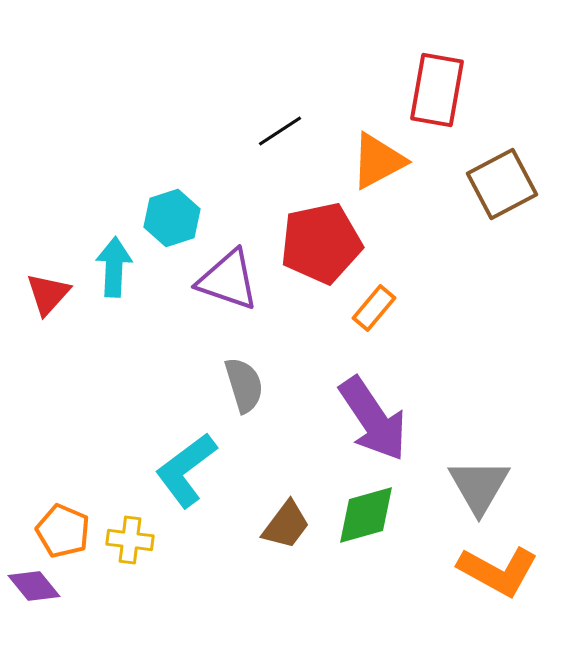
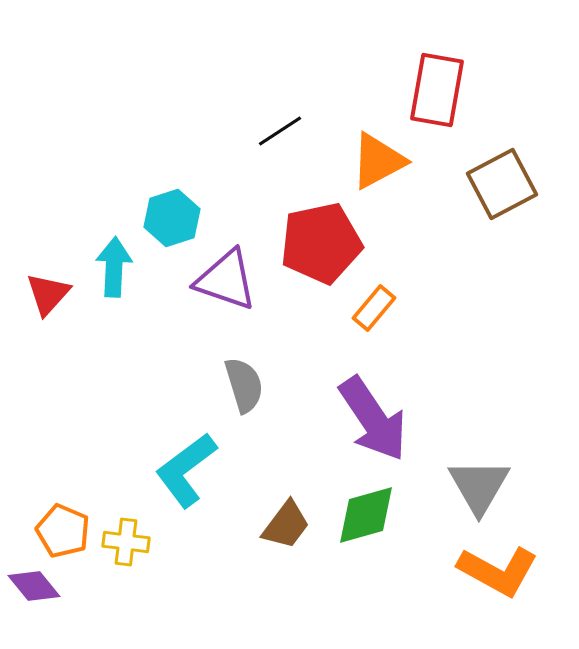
purple triangle: moved 2 px left
yellow cross: moved 4 px left, 2 px down
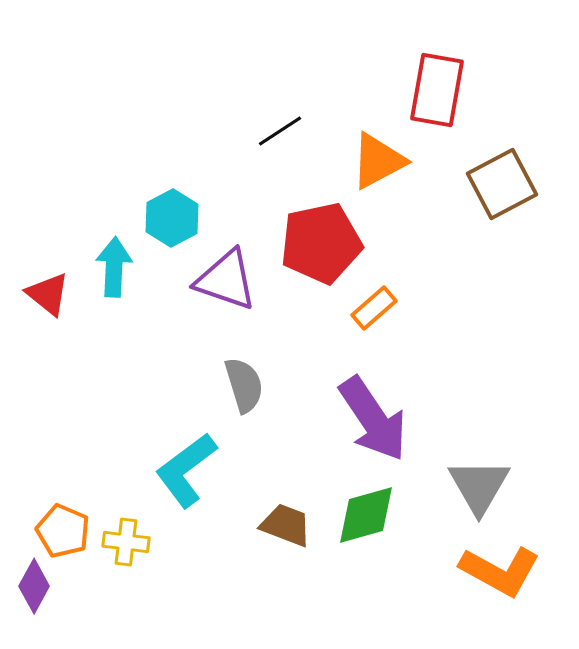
cyan hexagon: rotated 10 degrees counterclockwise
red triangle: rotated 33 degrees counterclockwise
orange rectangle: rotated 9 degrees clockwise
brown trapezoid: rotated 106 degrees counterclockwise
orange L-shape: moved 2 px right
purple diamond: rotated 68 degrees clockwise
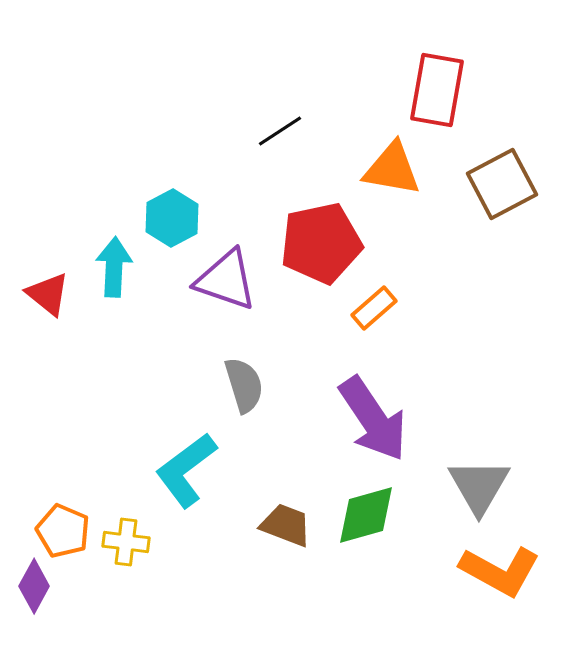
orange triangle: moved 14 px right, 8 px down; rotated 38 degrees clockwise
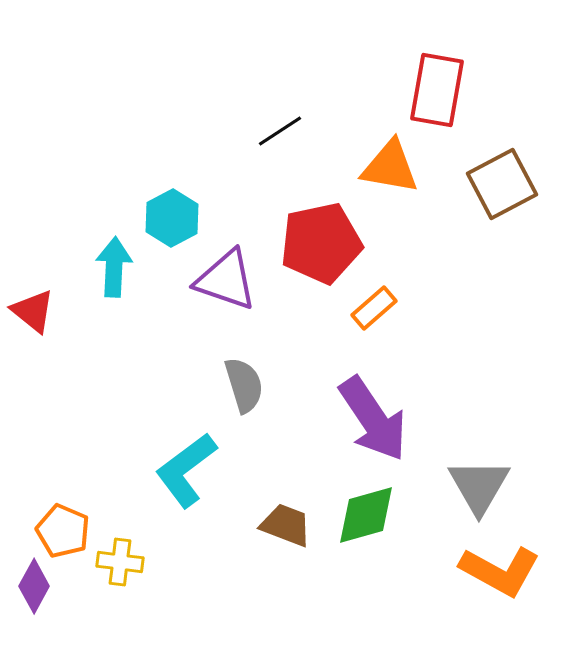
orange triangle: moved 2 px left, 2 px up
red triangle: moved 15 px left, 17 px down
yellow cross: moved 6 px left, 20 px down
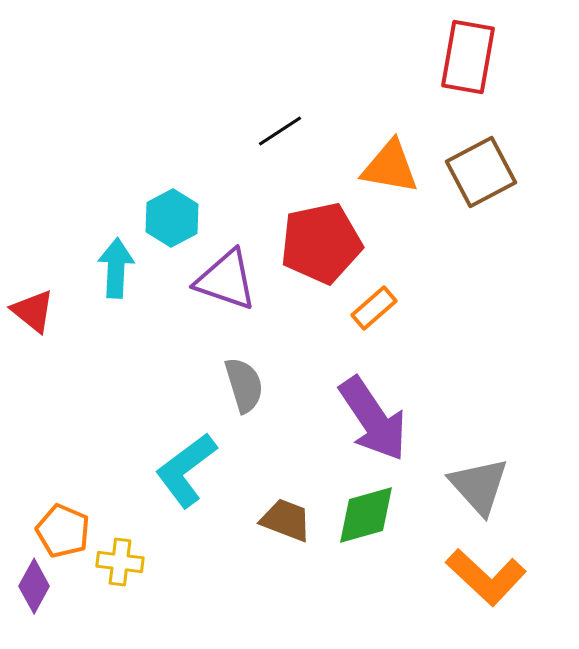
red rectangle: moved 31 px right, 33 px up
brown square: moved 21 px left, 12 px up
cyan arrow: moved 2 px right, 1 px down
gray triangle: rotated 12 degrees counterclockwise
brown trapezoid: moved 5 px up
orange L-shape: moved 14 px left, 6 px down; rotated 14 degrees clockwise
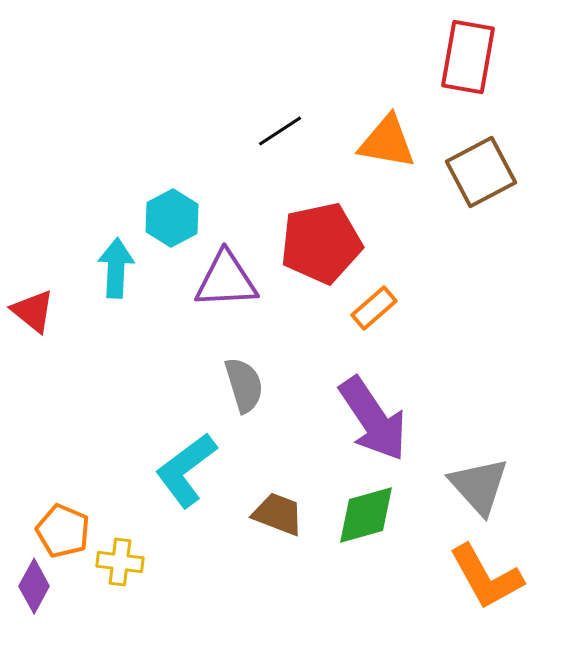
orange triangle: moved 3 px left, 25 px up
purple triangle: rotated 22 degrees counterclockwise
brown trapezoid: moved 8 px left, 6 px up
orange L-shape: rotated 18 degrees clockwise
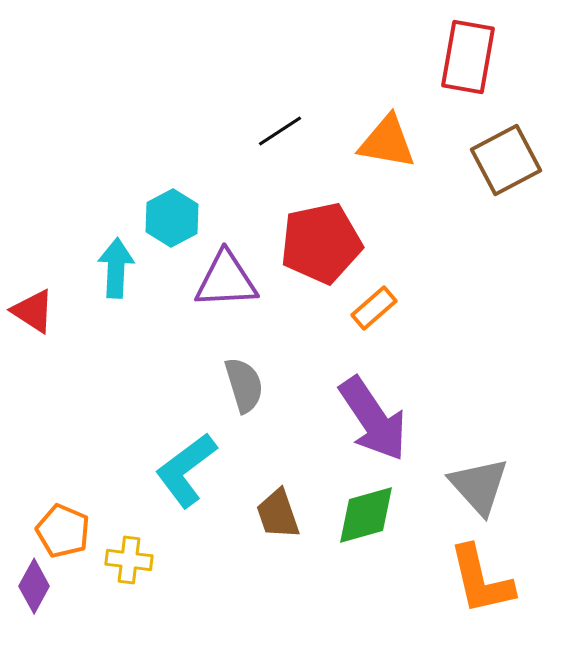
brown square: moved 25 px right, 12 px up
red triangle: rotated 6 degrees counterclockwise
brown trapezoid: rotated 130 degrees counterclockwise
yellow cross: moved 9 px right, 2 px up
orange L-shape: moved 5 px left, 3 px down; rotated 16 degrees clockwise
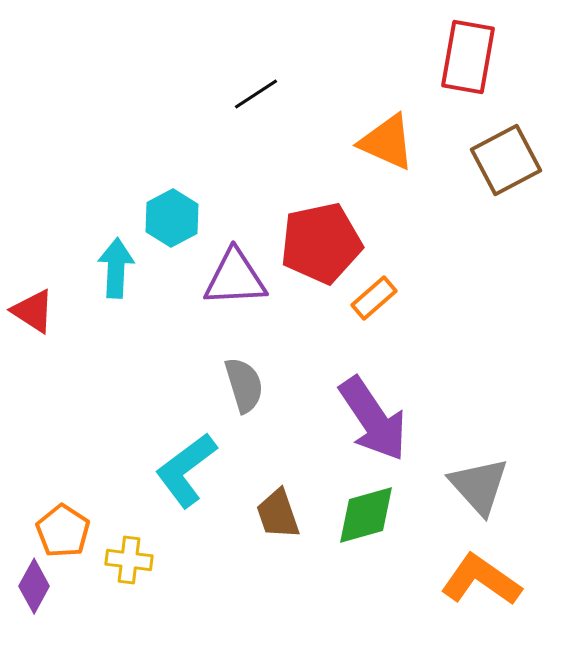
black line: moved 24 px left, 37 px up
orange triangle: rotated 14 degrees clockwise
purple triangle: moved 9 px right, 2 px up
orange rectangle: moved 10 px up
orange pentagon: rotated 10 degrees clockwise
orange L-shape: rotated 138 degrees clockwise
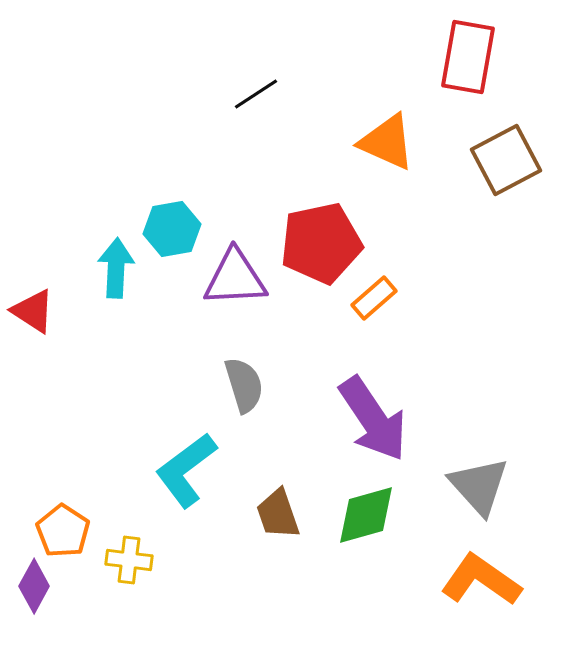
cyan hexagon: moved 11 px down; rotated 18 degrees clockwise
